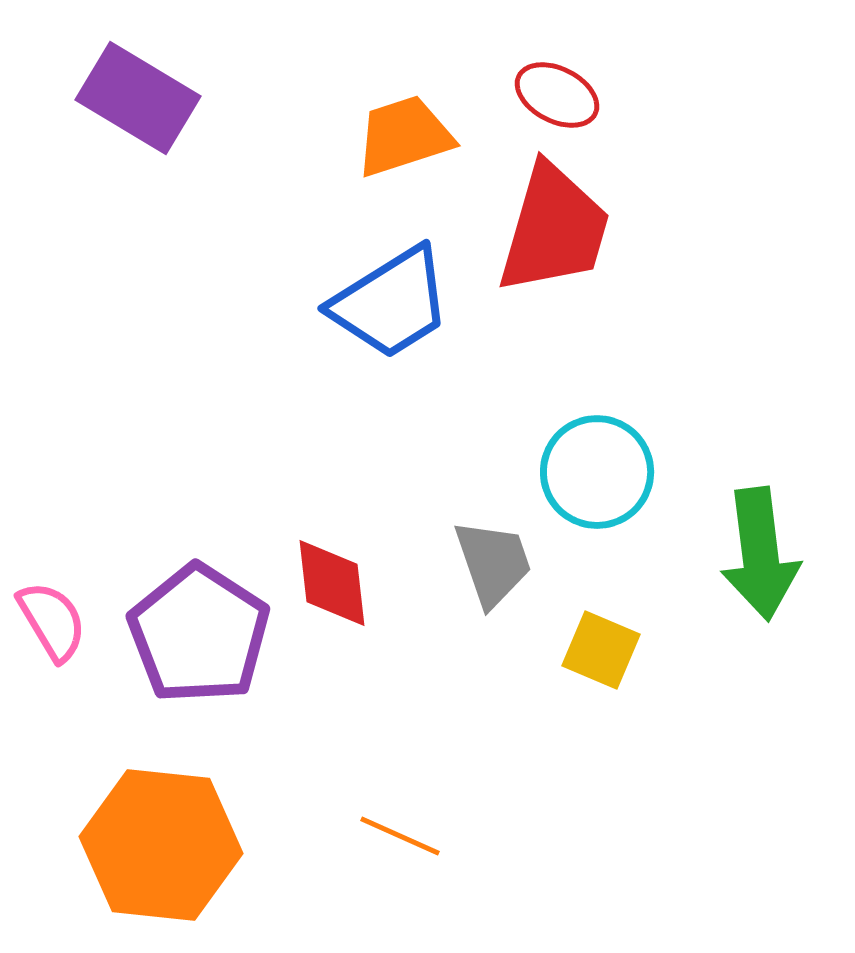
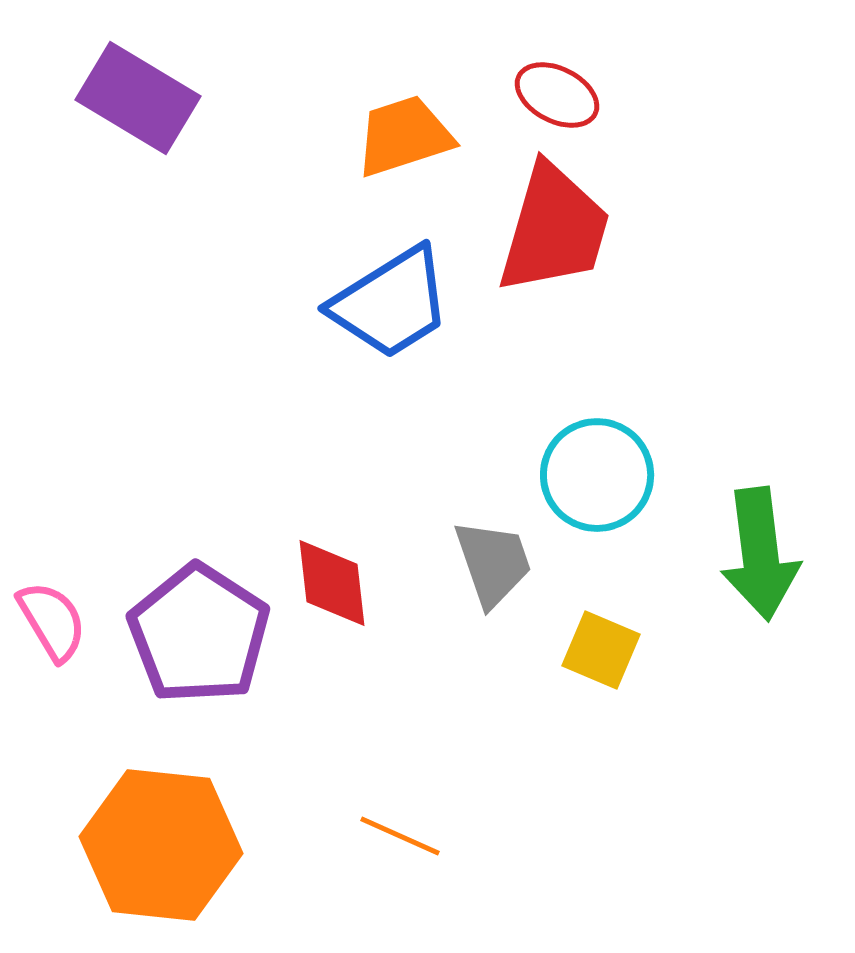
cyan circle: moved 3 px down
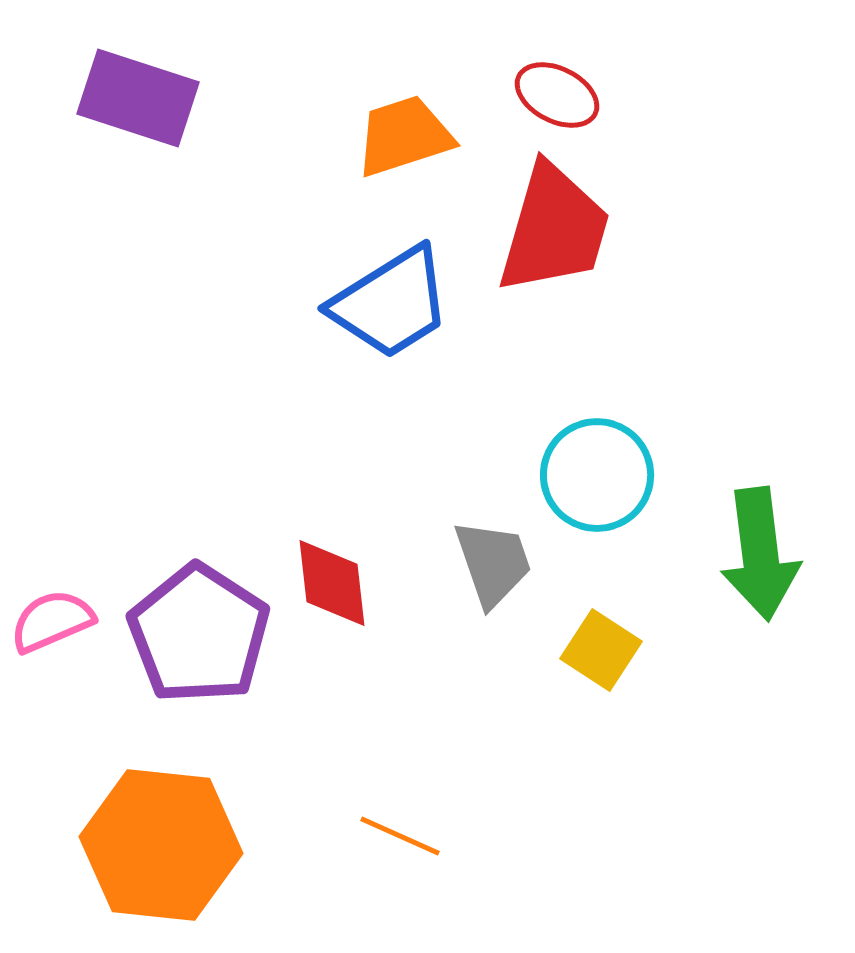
purple rectangle: rotated 13 degrees counterclockwise
pink semicircle: rotated 82 degrees counterclockwise
yellow square: rotated 10 degrees clockwise
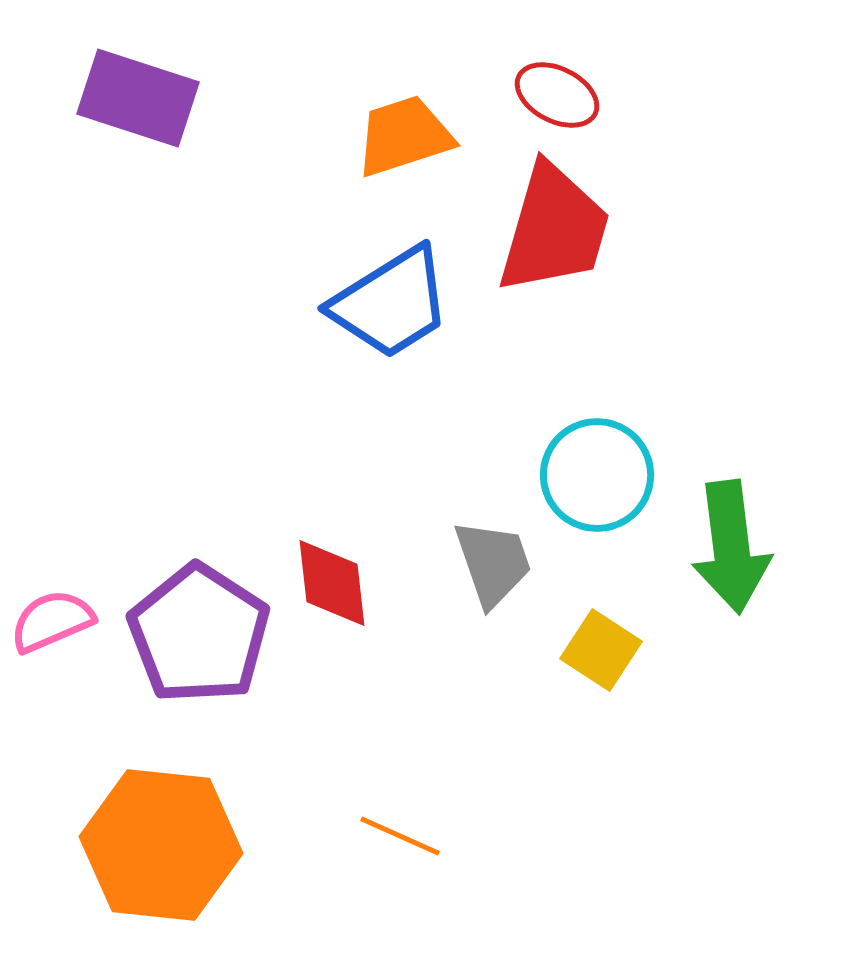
green arrow: moved 29 px left, 7 px up
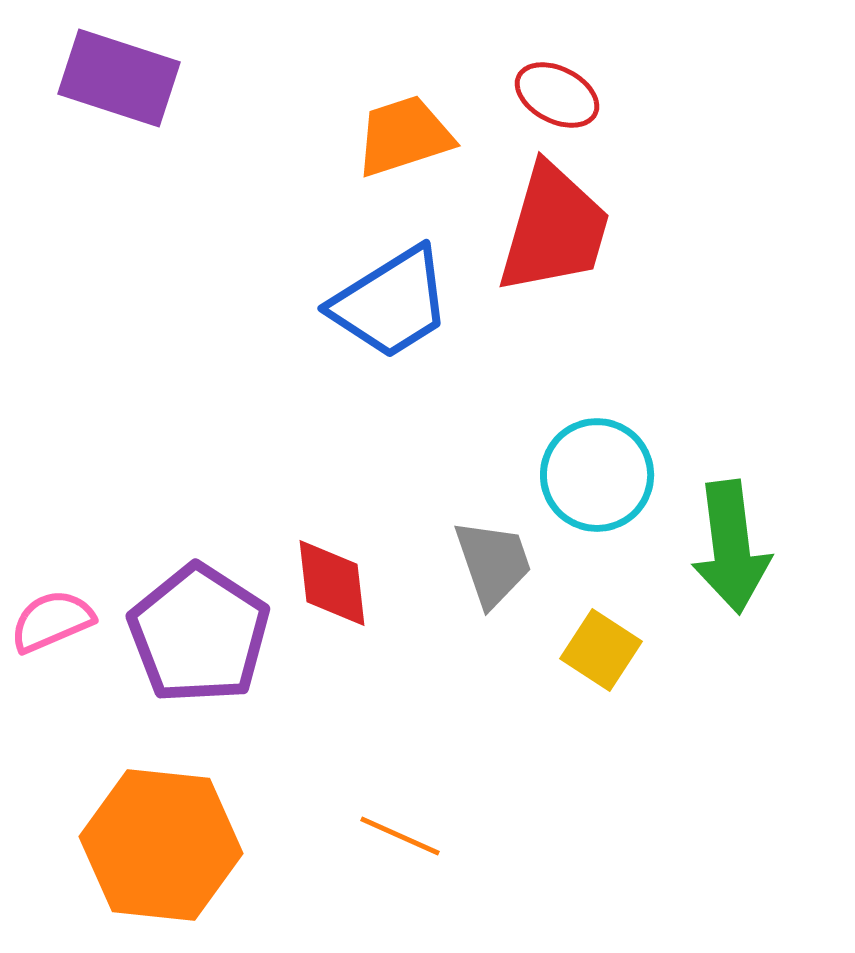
purple rectangle: moved 19 px left, 20 px up
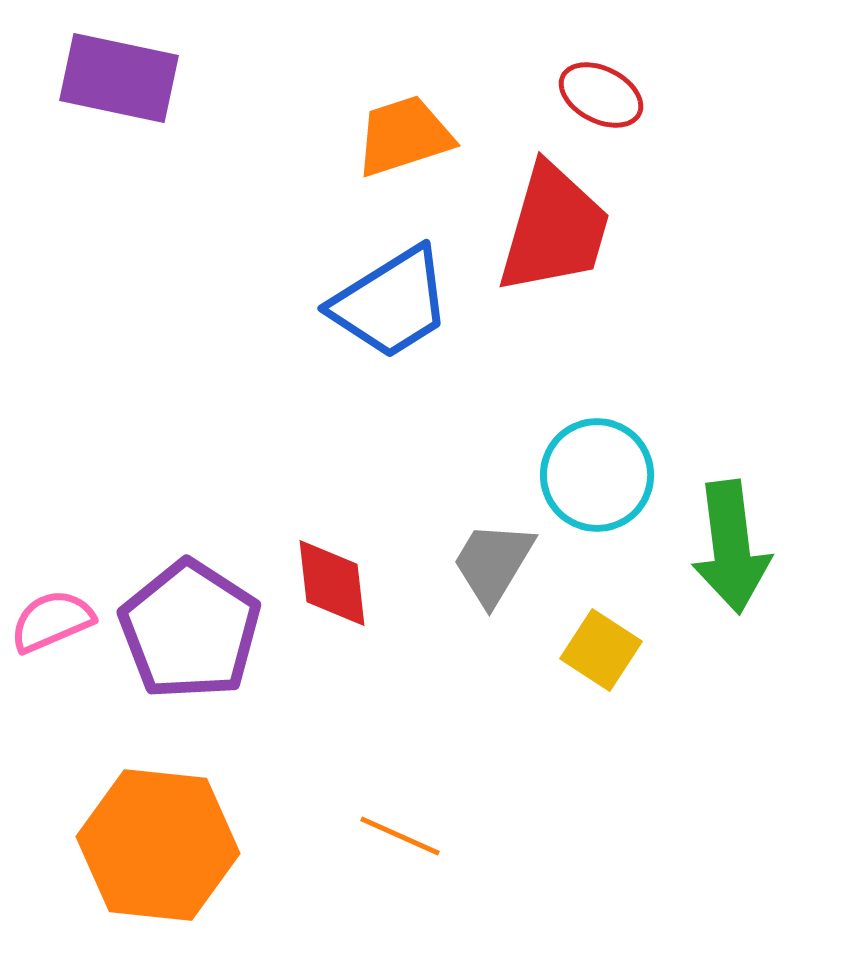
purple rectangle: rotated 6 degrees counterclockwise
red ellipse: moved 44 px right
gray trapezoid: rotated 130 degrees counterclockwise
purple pentagon: moved 9 px left, 4 px up
orange hexagon: moved 3 px left
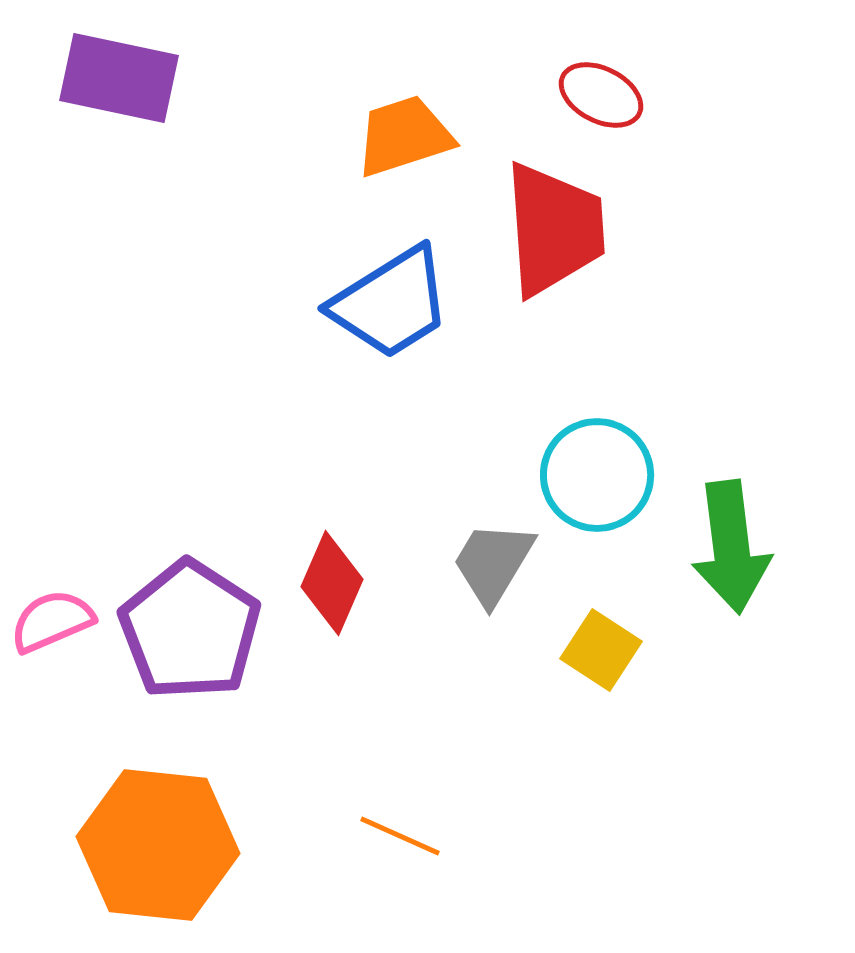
red trapezoid: rotated 20 degrees counterclockwise
red diamond: rotated 30 degrees clockwise
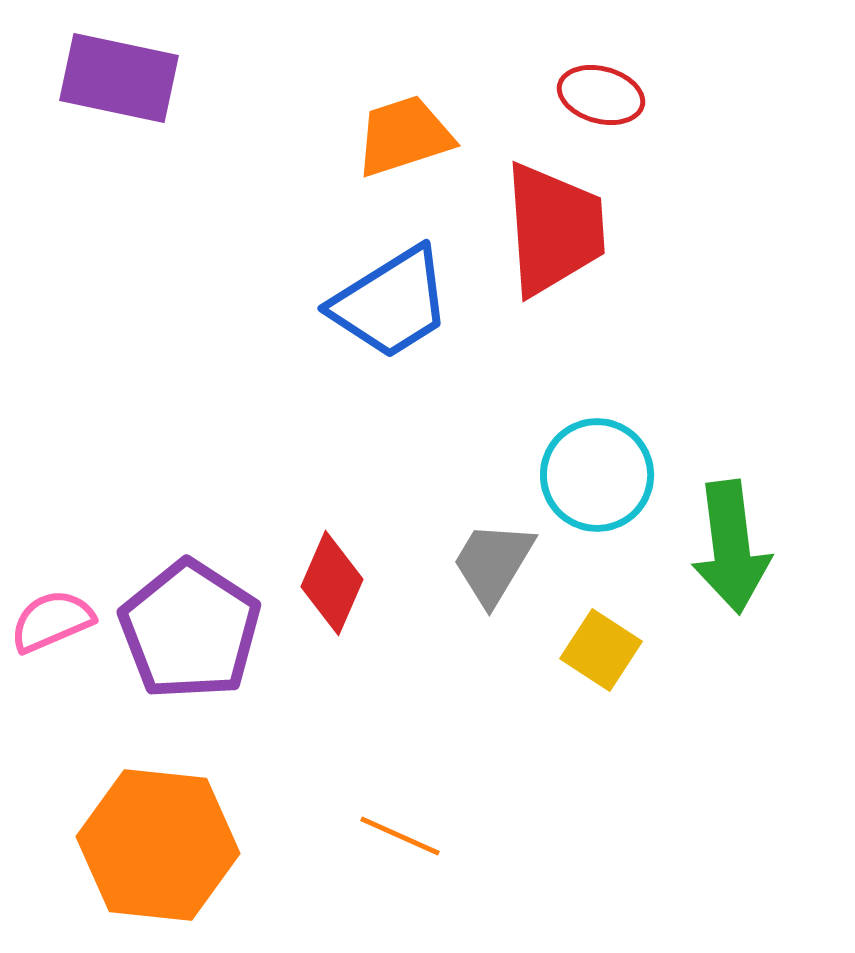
red ellipse: rotated 12 degrees counterclockwise
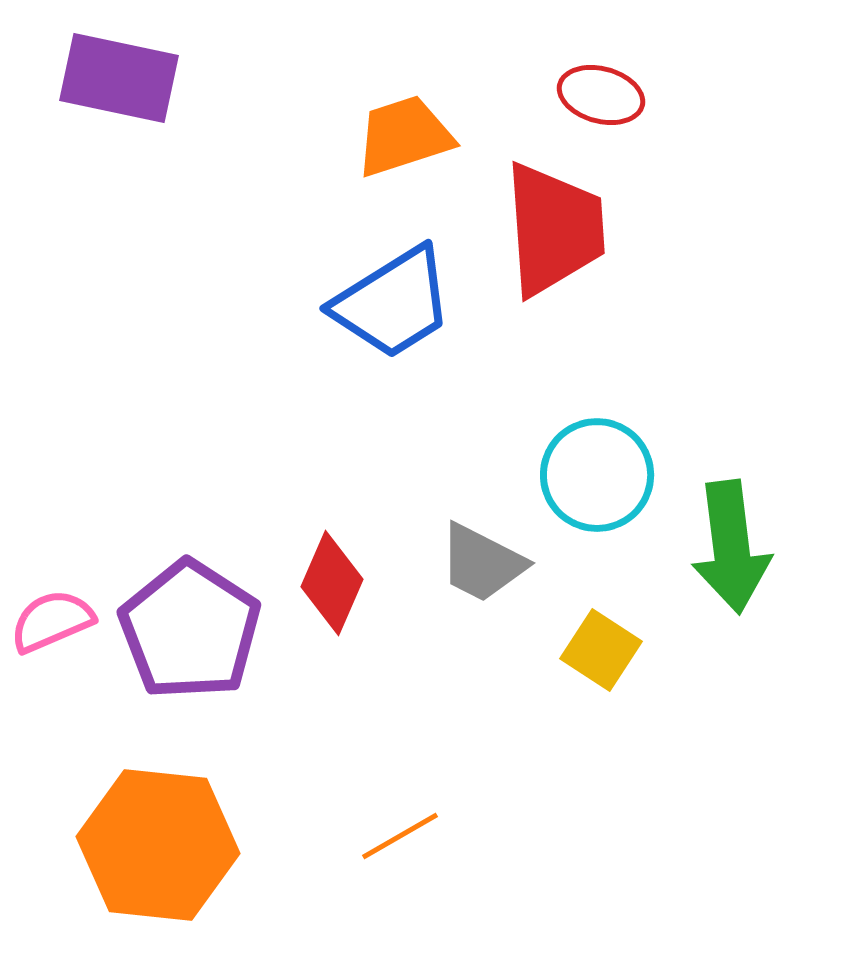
blue trapezoid: moved 2 px right
gray trapezoid: moved 11 px left; rotated 94 degrees counterclockwise
orange line: rotated 54 degrees counterclockwise
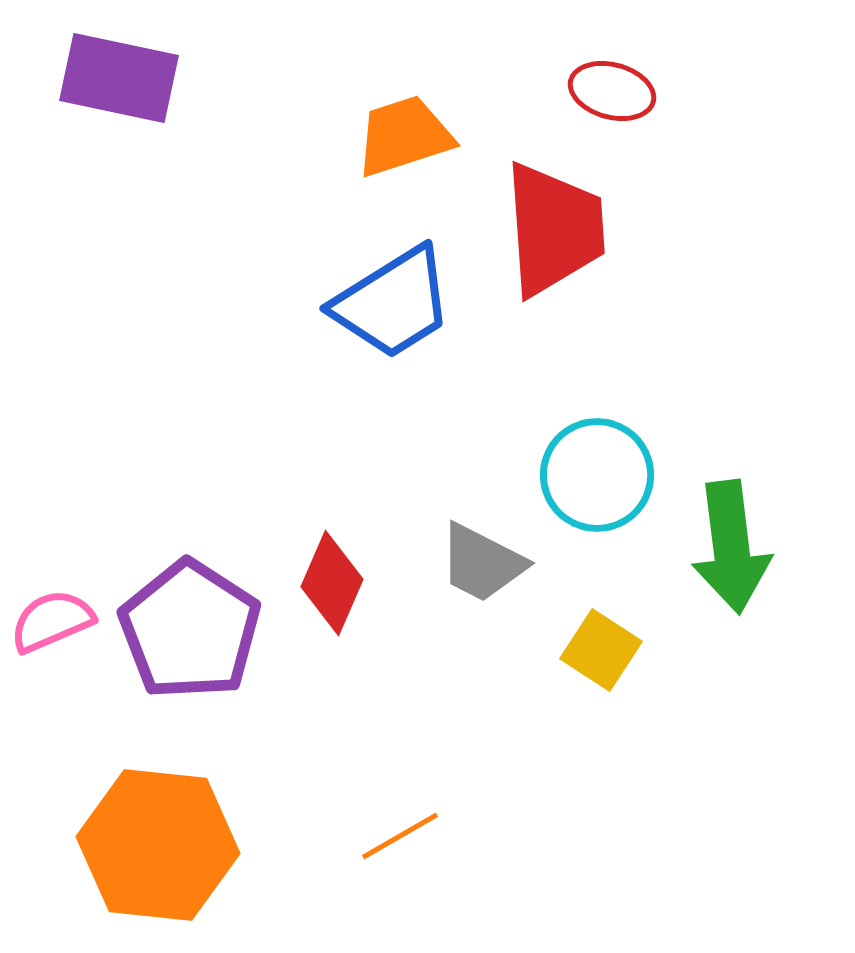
red ellipse: moved 11 px right, 4 px up
